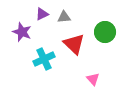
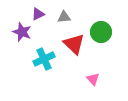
purple triangle: moved 4 px left
green circle: moved 4 px left
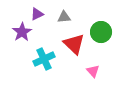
purple triangle: moved 1 px left
purple star: rotated 18 degrees clockwise
pink triangle: moved 8 px up
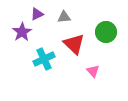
green circle: moved 5 px right
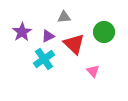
purple triangle: moved 11 px right, 22 px down
green circle: moved 2 px left
cyan cross: rotated 10 degrees counterclockwise
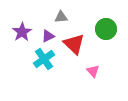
gray triangle: moved 3 px left
green circle: moved 2 px right, 3 px up
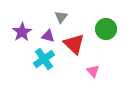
gray triangle: rotated 48 degrees counterclockwise
purple triangle: rotated 40 degrees clockwise
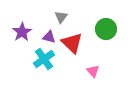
purple triangle: moved 1 px right, 1 px down
red triangle: moved 2 px left, 1 px up
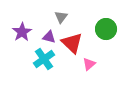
pink triangle: moved 4 px left, 7 px up; rotated 32 degrees clockwise
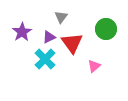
purple triangle: rotated 40 degrees counterclockwise
red triangle: rotated 10 degrees clockwise
cyan cross: moved 1 px right; rotated 10 degrees counterclockwise
pink triangle: moved 5 px right, 2 px down
